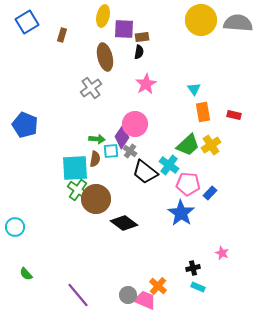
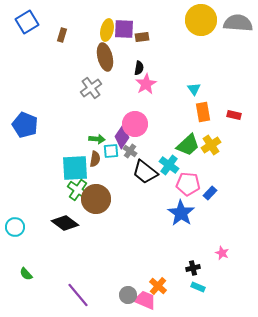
yellow ellipse at (103, 16): moved 4 px right, 14 px down
black semicircle at (139, 52): moved 16 px down
black diamond at (124, 223): moved 59 px left
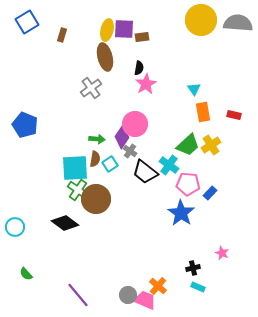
cyan square at (111, 151): moved 1 px left, 13 px down; rotated 28 degrees counterclockwise
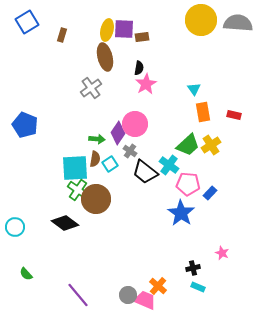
purple diamond at (122, 137): moved 4 px left, 4 px up
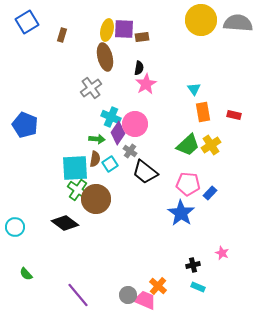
cyan cross at (169, 165): moved 58 px left, 48 px up; rotated 12 degrees counterclockwise
black cross at (193, 268): moved 3 px up
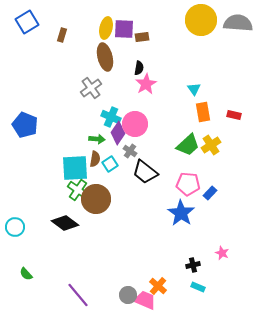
yellow ellipse at (107, 30): moved 1 px left, 2 px up
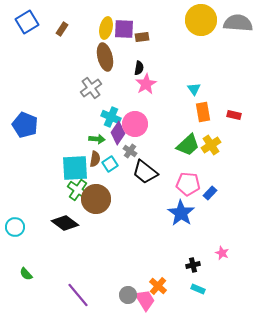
brown rectangle at (62, 35): moved 6 px up; rotated 16 degrees clockwise
cyan rectangle at (198, 287): moved 2 px down
pink trapezoid at (145, 300): rotated 35 degrees clockwise
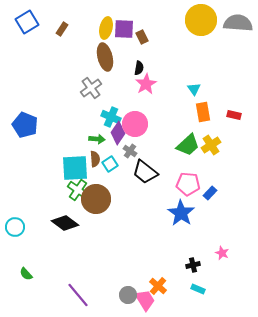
brown rectangle at (142, 37): rotated 72 degrees clockwise
brown semicircle at (95, 159): rotated 14 degrees counterclockwise
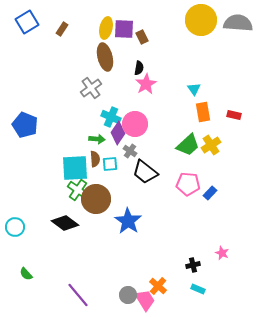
cyan square at (110, 164): rotated 28 degrees clockwise
blue star at (181, 213): moved 53 px left, 8 px down
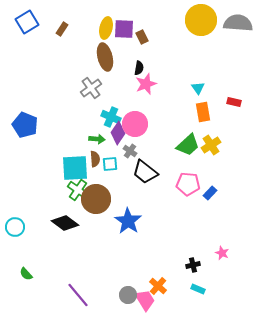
pink star at (146, 84): rotated 10 degrees clockwise
cyan triangle at (194, 89): moved 4 px right, 1 px up
red rectangle at (234, 115): moved 13 px up
